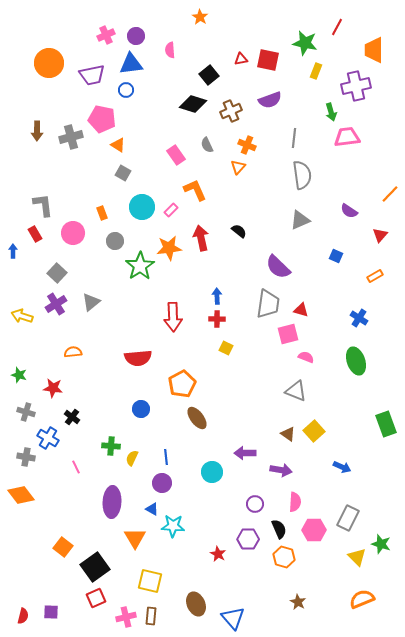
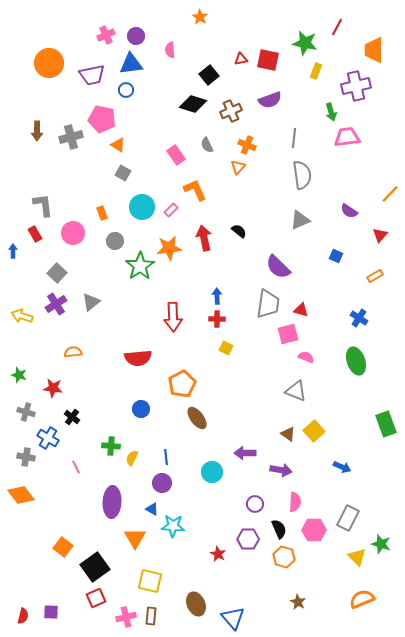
red arrow at (201, 238): moved 3 px right
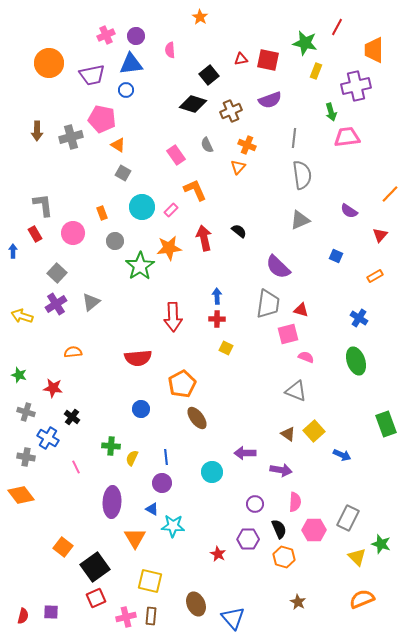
blue arrow at (342, 467): moved 12 px up
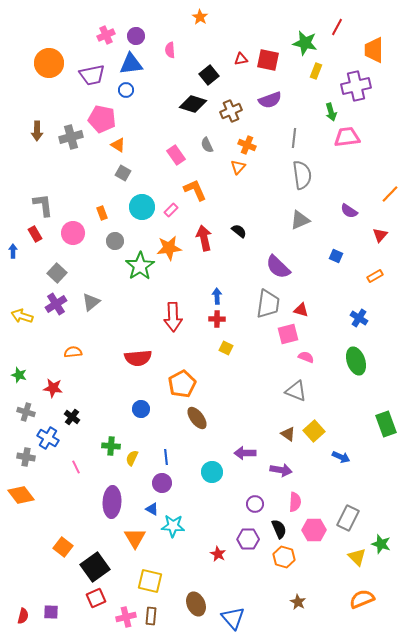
blue arrow at (342, 455): moved 1 px left, 2 px down
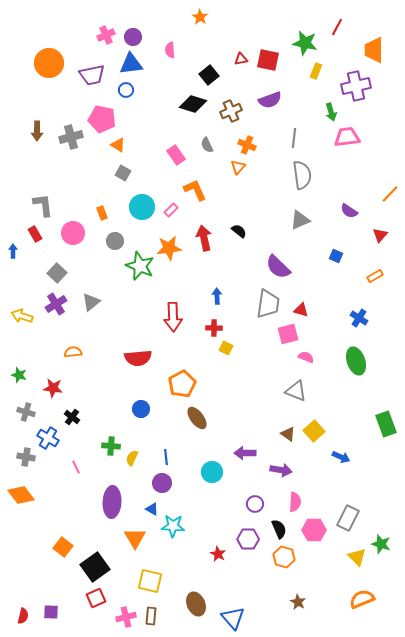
purple circle at (136, 36): moved 3 px left, 1 px down
green star at (140, 266): rotated 16 degrees counterclockwise
red cross at (217, 319): moved 3 px left, 9 px down
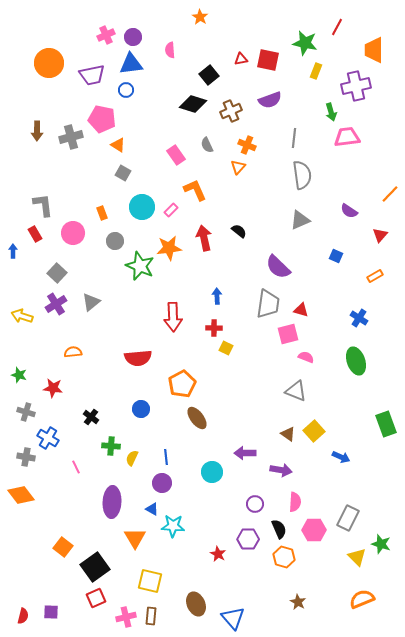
black cross at (72, 417): moved 19 px right
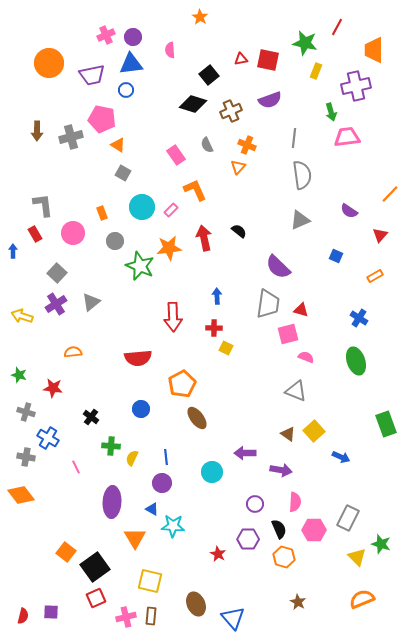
orange square at (63, 547): moved 3 px right, 5 px down
